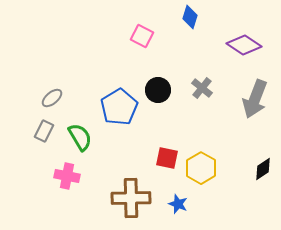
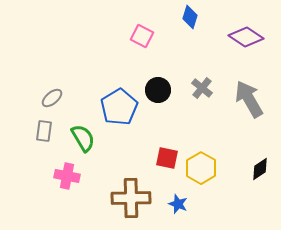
purple diamond: moved 2 px right, 8 px up
gray arrow: moved 6 px left; rotated 129 degrees clockwise
gray rectangle: rotated 20 degrees counterclockwise
green semicircle: moved 3 px right, 1 px down
black diamond: moved 3 px left
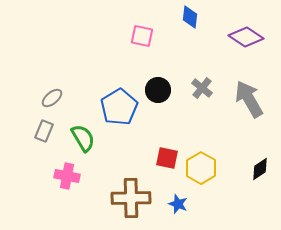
blue diamond: rotated 10 degrees counterclockwise
pink square: rotated 15 degrees counterclockwise
gray rectangle: rotated 15 degrees clockwise
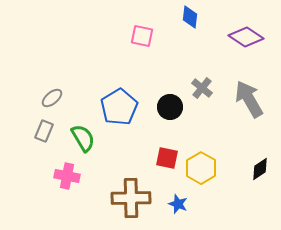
black circle: moved 12 px right, 17 px down
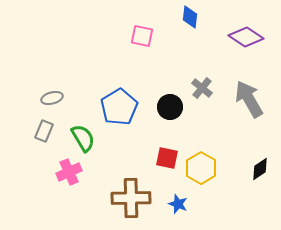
gray ellipse: rotated 25 degrees clockwise
pink cross: moved 2 px right, 4 px up; rotated 35 degrees counterclockwise
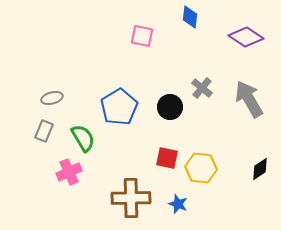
yellow hexagon: rotated 24 degrees counterclockwise
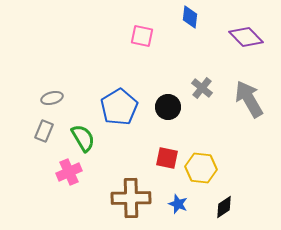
purple diamond: rotated 12 degrees clockwise
black circle: moved 2 px left
black diamond: moved 36 px left, 38 px down
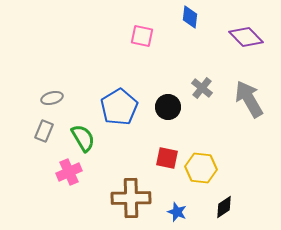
blue star: moved 1 px left, 8 px down
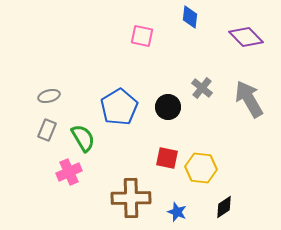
gray ellipse: moved 3 px left, 2 px up
gray rectangle: moved 3 px right, 1 px up
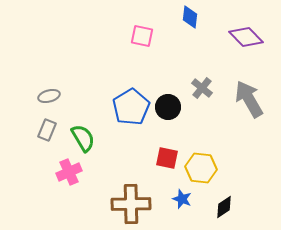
blue pentagon: moved 12 px right
brown cross: moved 6 px down
blue star: moved 5 px right, 13 px up
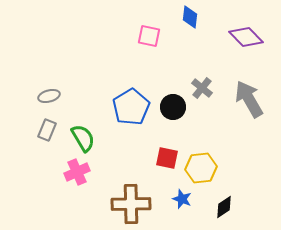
pink square: moved 7 px right
black circle: moved 5 px right
yellow hexagon: rotated 12 degrees counterclockwise
pink cross: moved 8 px right
